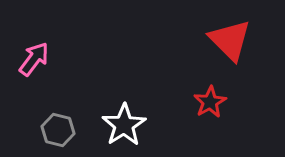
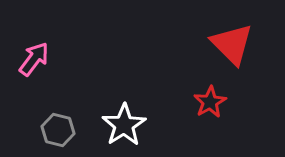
red triangle: moved 2 px right, 4 px down
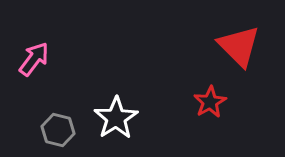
red triangle: moved 7 px right, 2 px down
white star: moved 8 px left, 7 px up
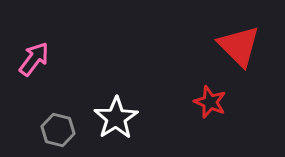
red star: rotated 20 degrees counterclockwise
